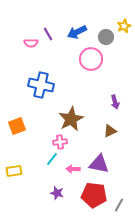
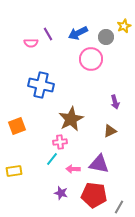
blue arrow: moved 1 px right, 1 px down
purple star: moved 4 px right
gray line: moved 2 px down
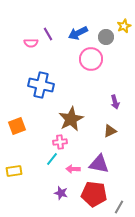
red pentagon: moved 1 px up
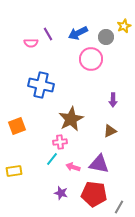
purple arrow: moved 2 px left, 2 px up; rotated 16 degrees clockwise
pink arrow: moved 2 px up; rotated 16 degrees clockwise
